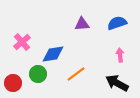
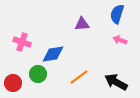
blue semicircle: moved 9 px up; rotated 54 degrees counterclockwise
pink cross: rotated 30 degrees counterclockwise
pink arrow: moved 15 px up; rotated 64 degrees counterclockwise
orange line: moved 3 px right, 3 px down
black arrow: moved 1 px left, 1 px up
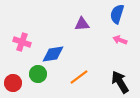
black arrow: moved 4 px right; rotated 30 degrees clockwise
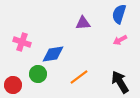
blue semicircle: moved 2 px right
purple triangle: moved 1 px right, 1 px up
pink arrow: rotated 48 degrees counterclockwise
red circle: moved 2 px down
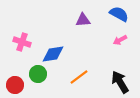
blue semicircle: rotated 102 degrees clockwise
purple triangle: moved 3 px up
red circle: moved 2 px right
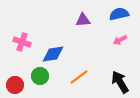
blue semicircle: rotated 42 degrees counterclockwise
green circle: moved 2 px right, 2 px down
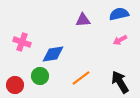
orange line: moved 2 px right, 1 px down
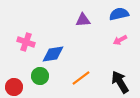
pink cross: moved 4 px right
red circle: moved 1 px left, 2 px down
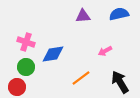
purple triangle: moved 4 px up
pink arrow: moved 15 px left, 11 px down
green circle: moved 14 px left, 9 px up
red circle: moved 3 px right
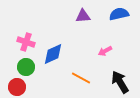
blue diamond: rotated 15 degrees counterclockwise
orange line: rotated 66 degrees clockwise
